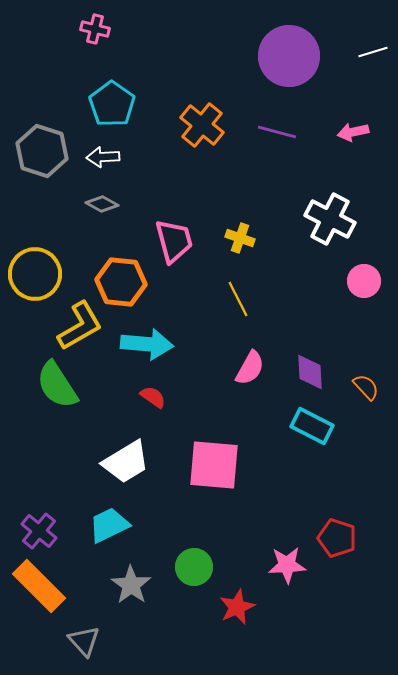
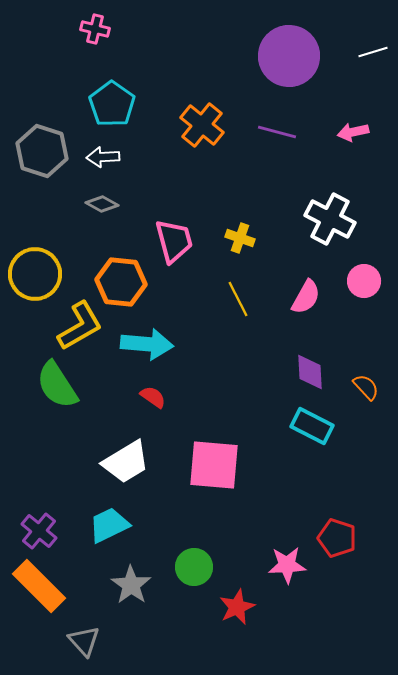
pink semicircle: moved 56 px right, 71 px up
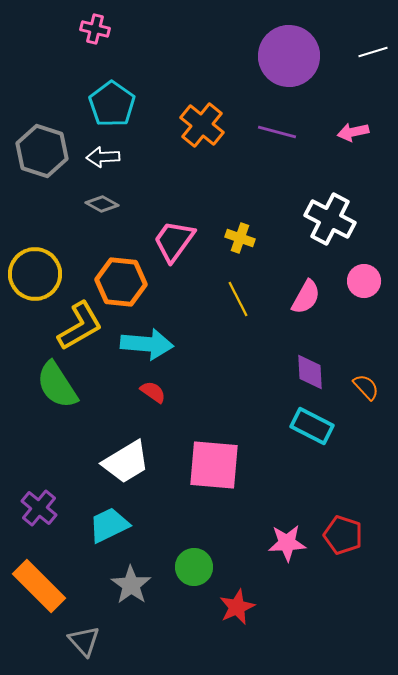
pink trapezoid: rotated 129 degrees counterclockwise
red semicircle: moved 5 px up
purple cross: moved 23 px up
red pentagon: moved 6 px right, 3 px up
pink star: moved 22 px up
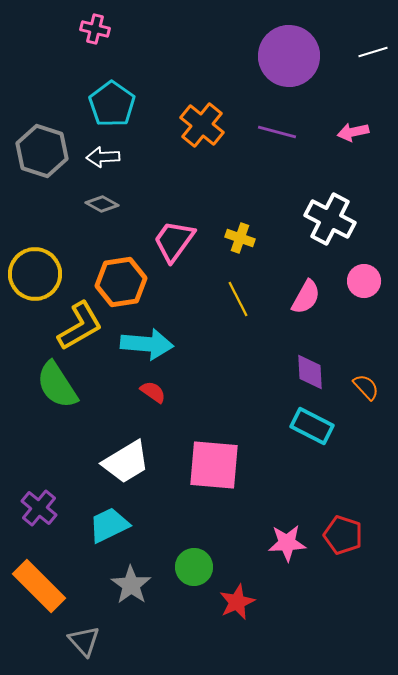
orange hexagon: rotated 15 degrees counterclockwise
red star: moved 5 px up
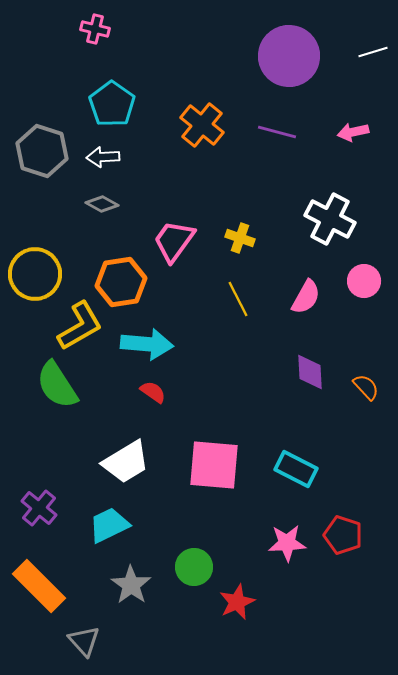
cyan rectangle: moved 16 px left, 43 px down
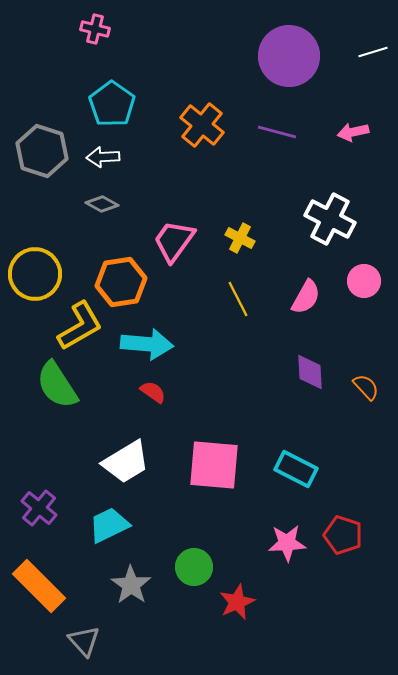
yellow cross: rotated 8 degrees clockwise
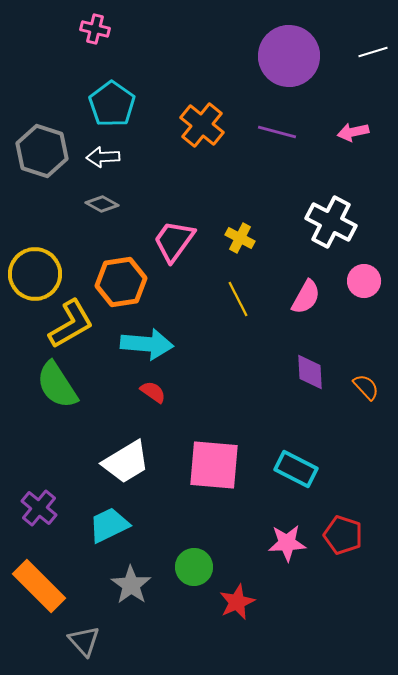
white cross: moved 1 px right, 3 px down
yellow L-shape: moved 9 px left, 2 px up
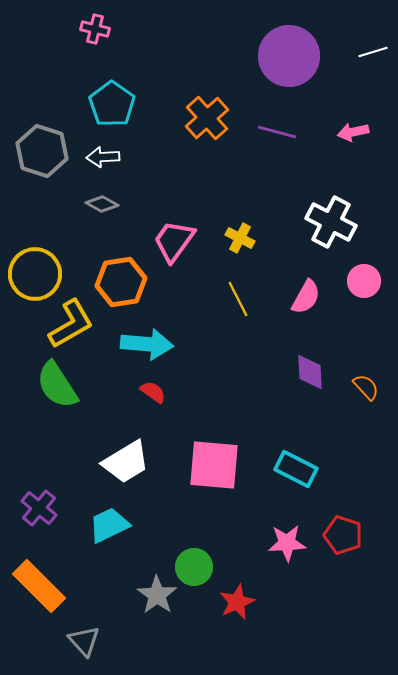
orange cross: moved 5 px right, 7 px up; rotated 9 degrees clockwise
gray star: moved 26 px right, 10 px down
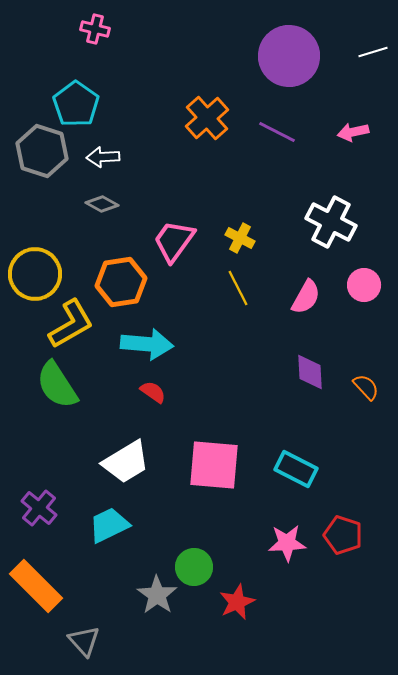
cyan pentagon: moved 36 px left
purple line: rotated 12 degrees clockwise
pink circle: moved 4 px down
yellow line: moved 11 px up
orange rectangle: moved 3 px left
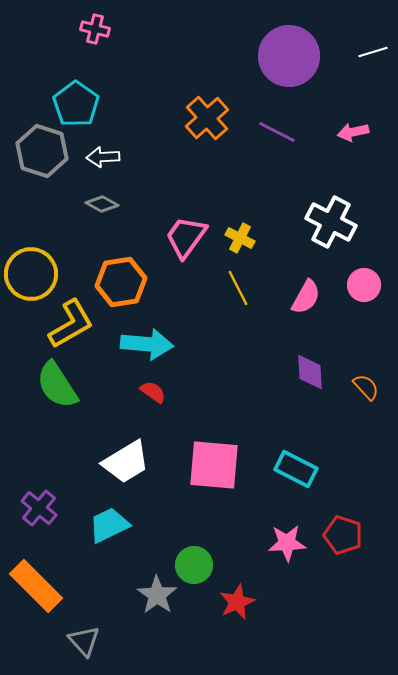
pink trapezoid: moved 12 px right, 4 px up
yellow circle: moved 4 px left
green circle: moved 2 px up
